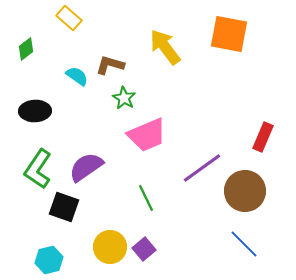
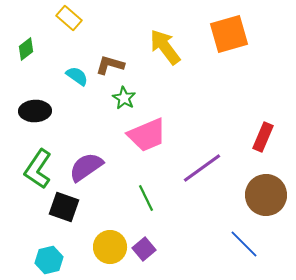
orange square: rotated 27 degrees counterclockwise
brown circle: moved 21 px right, 4 px down
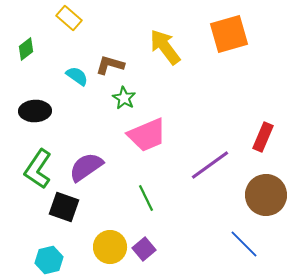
purple line: moved 8 px right, 3 px up
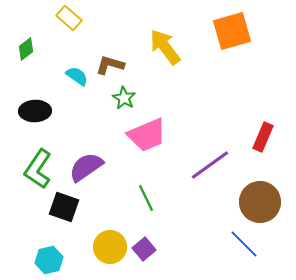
orange square: moved 3 px right, 3 px up
brown circle: moved 6 px left, 7 px down
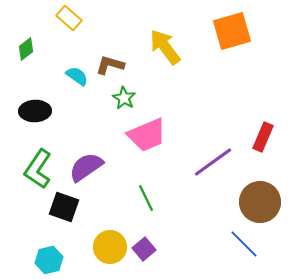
purple line: moved 3 px right, 3 px up
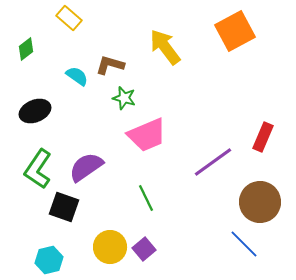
orange square: moved 3 px right; rotated 12 degrees counterclockwise
green star: rotated 15 degrees counterclockwise
black ellipse: rotated 20 degrees counterclockwise
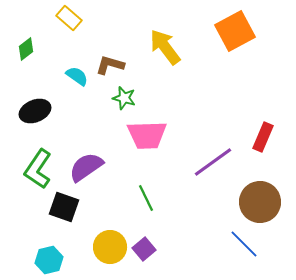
pink trapezoid: rotated 21 degrees clockwise
